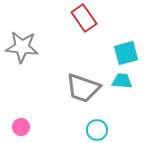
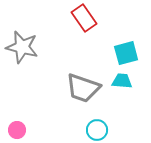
gray star: rotated 8 degrees clockwise
pink circle: moved 4 px left, 3 px down
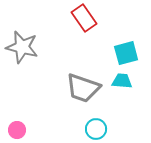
cyan circle: moved 1 px left, 1 px up
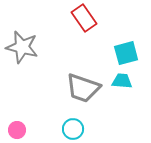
cyan circle: moved 23 px left
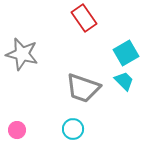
gray star: moved 7 px down
cyan square: rotated 15 degrees counterclockwise
cyan trapezoid: moved 2 px right; rotated 40 degrees clockwise
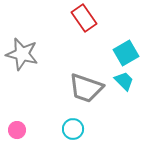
gray trapezoid: moved 3 px right
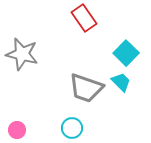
cyan square: rotated 15 degrees counterclockwise
cyan trapezoid: moved 3 px left, 1 px down
cyan circle: moved 1 px left, 1 px up
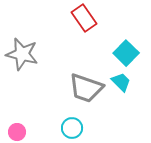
pink circle: moved 2 px down
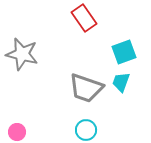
cyan square: moved 2 px left, 1 px up; rotated 25 degrees clockwise
cyan trapezoid: rotated 115 degrees counterclockwise
cyan circle: moved 14 px right, 2 px down
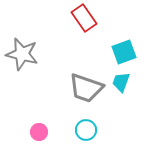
pink circle: moved 22 px right
